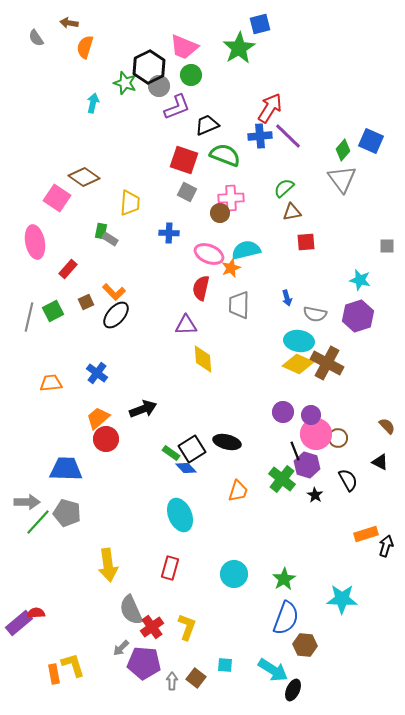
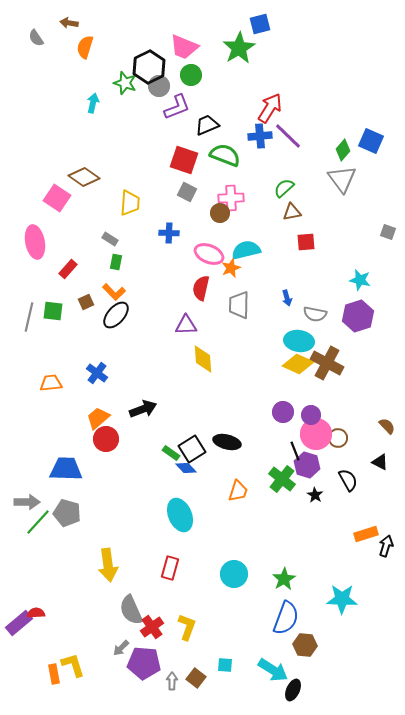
green rectangle at (101, 231): moved 15 px right, 31 px down
gray square at (387, 246): moved 1 px right, 14 px up; rotated 21 degrees clockwise
green square at (53, 311): rotated 35 degrees clockwise
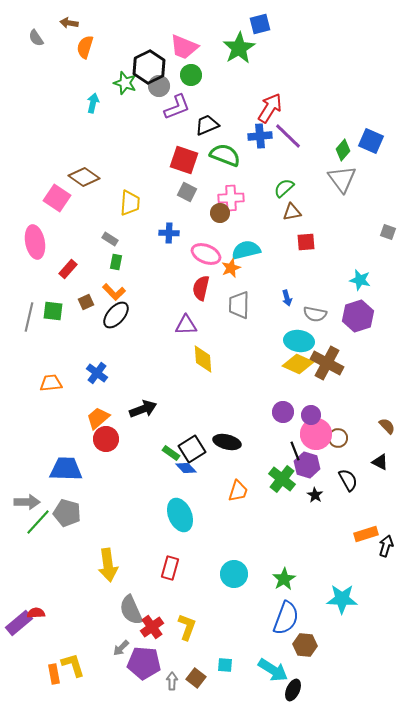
pink ellipse at (209, 254): moved 3 px left
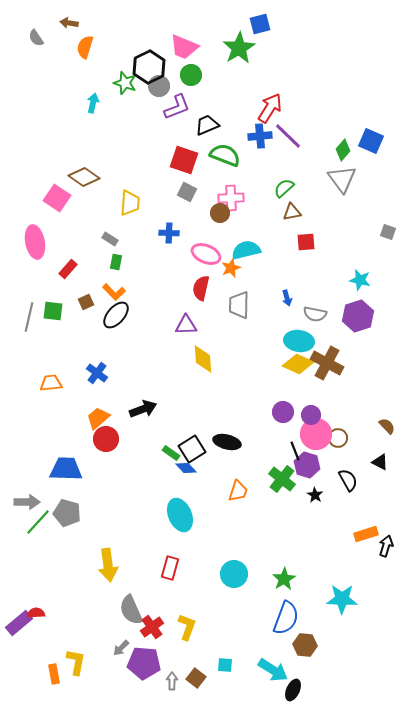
yellow L-shape at (73, 665): moved 3 px right, 3 px up; rotated 28 degrees clockwise
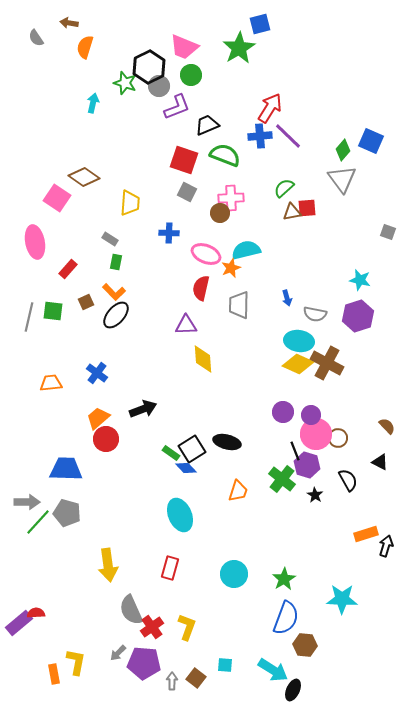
red square at (306, 242): moved 1 px right, 34 px up
gray arrow at (121, 648): moved 3 px left, 5 px down
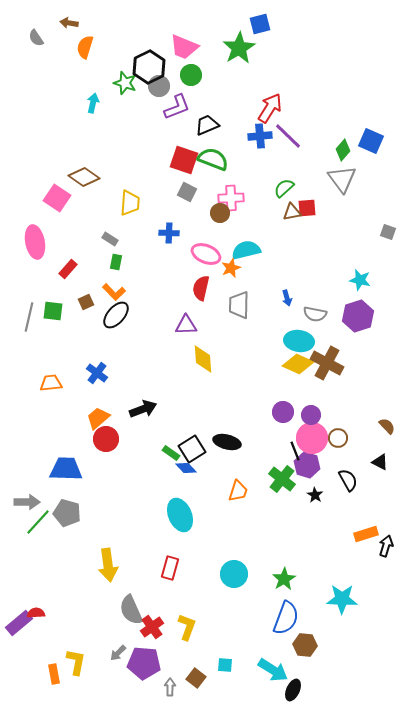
green semicircle at (225, 155): moved 12 px left, 4 px down
pink circle at (316, 434): moved 4 px left, 4 px down
gray arrow at (172, 681): moved 2 px left, 6 px down
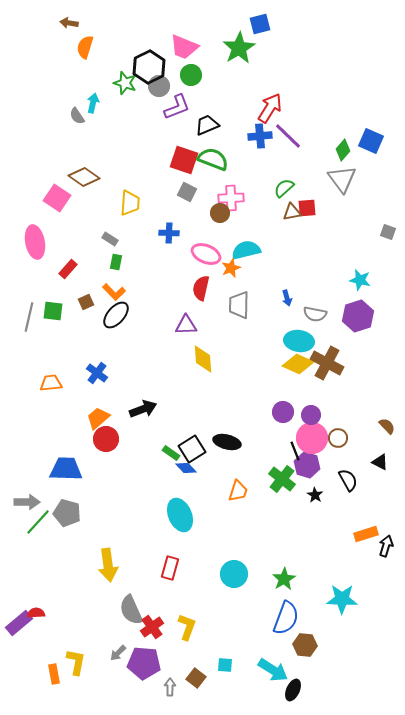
gray semicircle at (36, 38): moved 41 px right, 78 px down
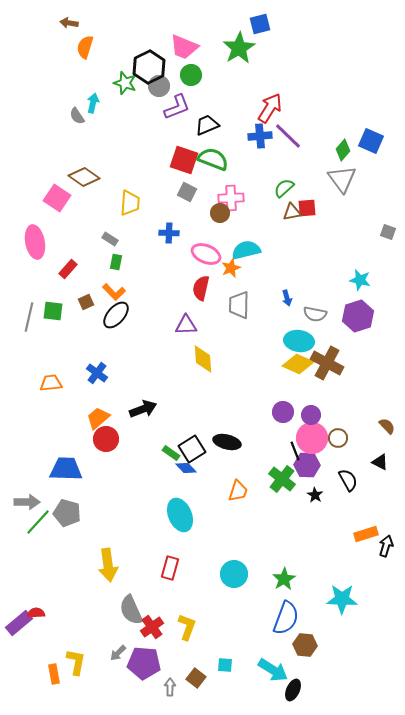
purple hexagon at (307, 465): rotated 15 degrees counterclockwise
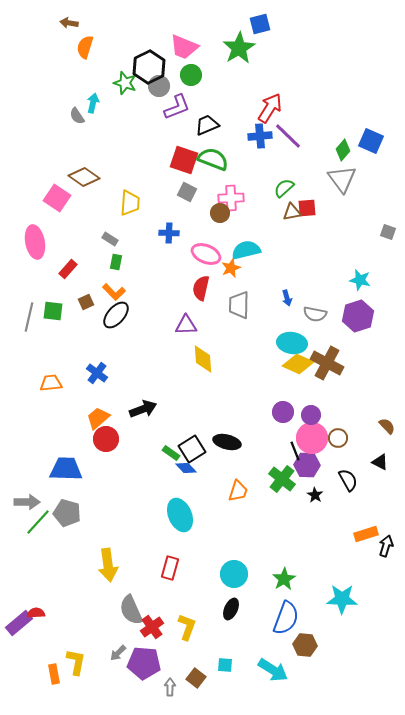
cyan ellipse at (299, 341): moved 7 px left, 2 px down
black ellipse at (293, 690): moved 62 px left, 81 px up
